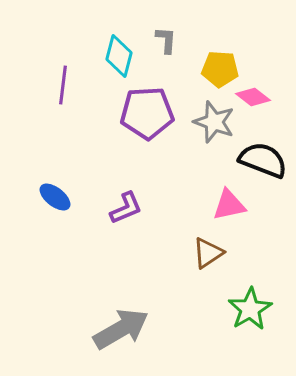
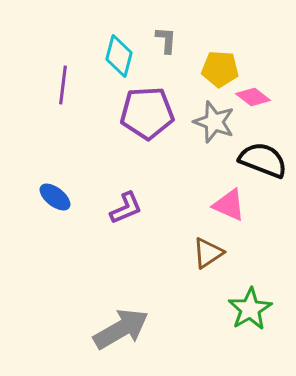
pink triangle: rotated 36 degrees clockwise
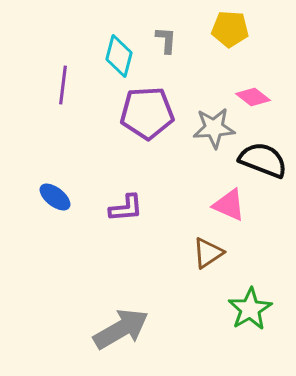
yellow pentagon: moved 10 px right, 40 px up
gray star: moved 6 px down; rotated 24 degrees counterclockwise
purple L-shape: rotated 18 degrees clockwise
